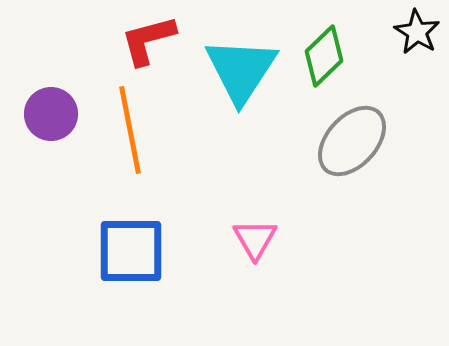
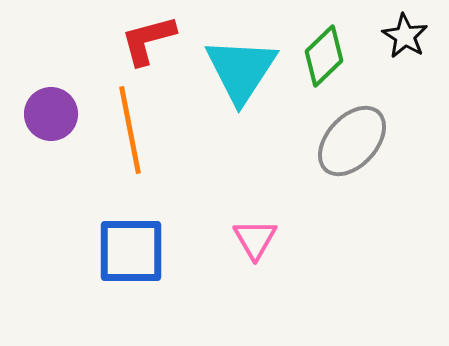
black star: moved 12 px left, 4 px down
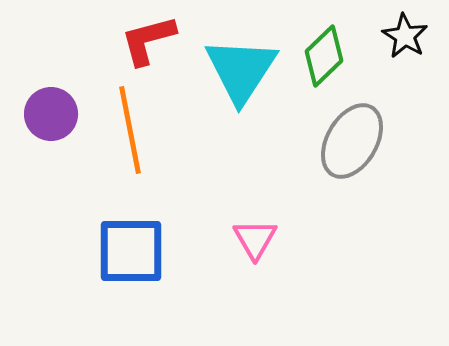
gray ellipse: rotated 12 degrees counterclockwise
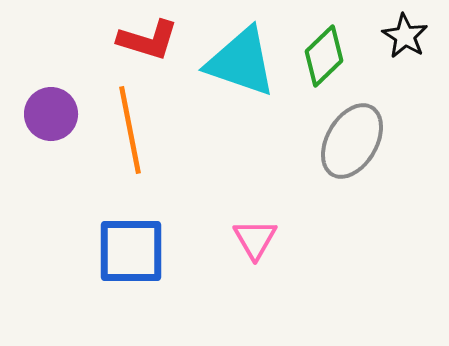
red L-shape: rotated 148 degrees counterclockwise
cyan triangle: moved 8 px up; rotated 44 degrees counterclockwise
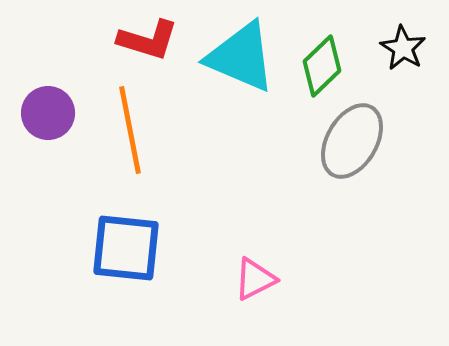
black star: moved 2 px left, 12 px down
green diamond: moved 2 px left, 10 px down
cyan triangle: moved 5 px up; rotated 4 degrees clockwise
purple circle: moved 3 px left, 1 px up
pink triangle: moved 40 px down; rotated 33 degrees clockwise
blue square: moved 5 px left, 3 px up; rotated 6 degrees clockwise
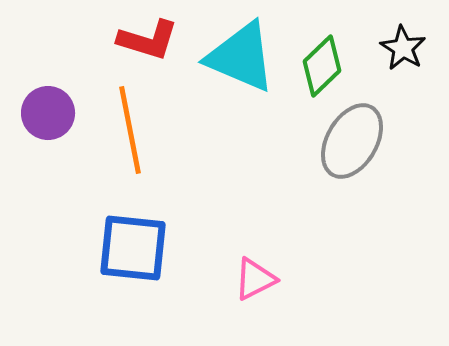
blue square: moved 7 px right
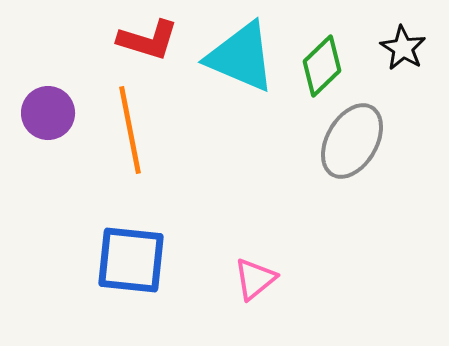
blue square: moved 2 px left, 12 px down
pink triangle: rotated 12 degrees counterclockwise
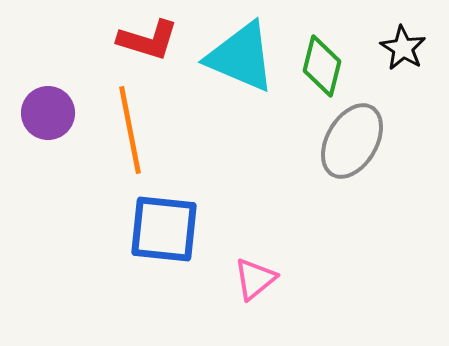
green diamond: rotated 32 degrees counterclockwise
blue square: moved 33 px right, 31 px up
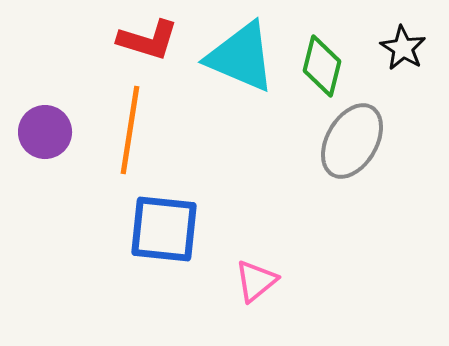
purple circle: moved 3 px left, 19 px down
orange line: rotated 20 degrees clockwise
pink triangle: moved 1 px right, 2 px down
